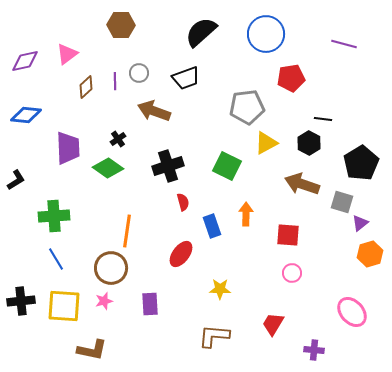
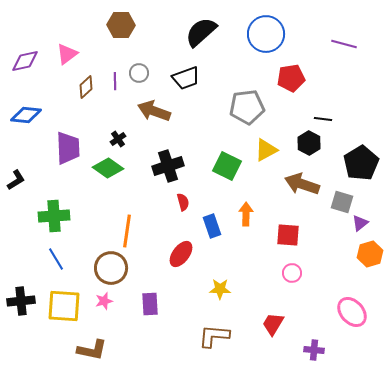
yellow triangle at (266, 143): moved 7 px down
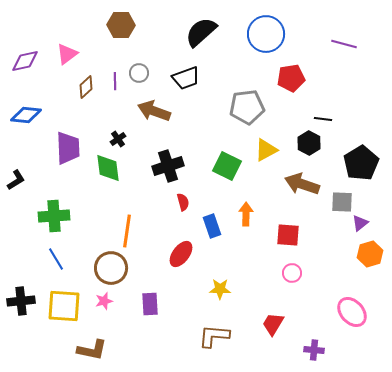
green diamond at (108, 168): rotated 48 degrees clockwise
gray square at (342, 202): rotated 15 degrees counterclockwise
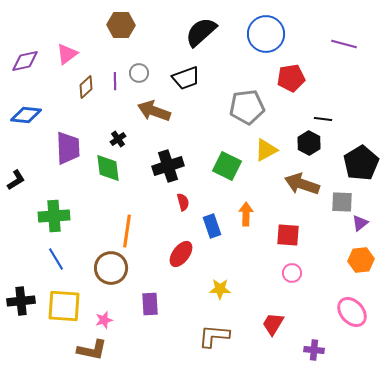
orange hexagon at (370, 254): moved 9 px left, 6 px down; rotated 10 degrees clockwise
pink star at (104, 301): moved 19 px down
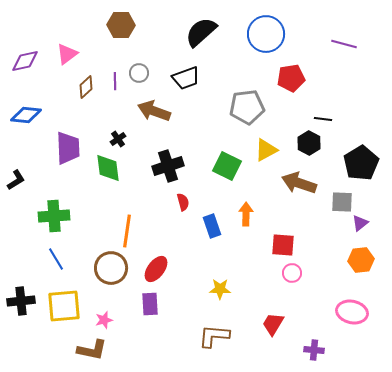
brown arrow at (302, 184): moved 3 px left, 1 px up
red square at (288, 235): moved 5 px left, 10 px down
red ellipse at (181, 254): moved 25 px left, 15 px down
yellow square at (64, 306): rotated 9 degrees counterclockwise
pink ellipse at (352, 312): rotated 36 degrees counterclockwise
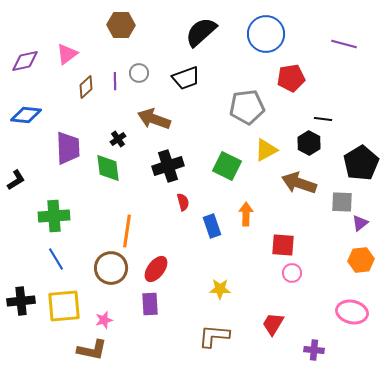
brown arrow at (154, 111): moved 8 px down
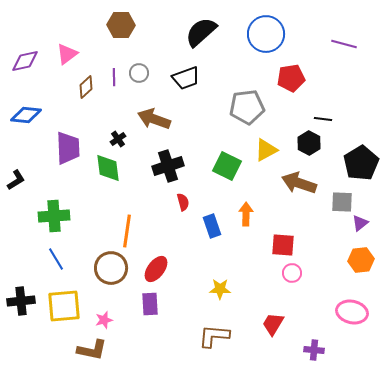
purple line at (115, 81): moved 1 px left, 4 px up
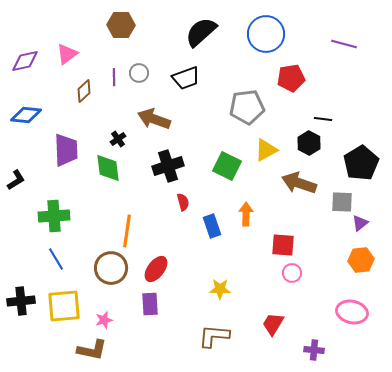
brown diamond at (86, 87): moved 2 px left, 4 px down
purple trapezoid at (68, 148): moved 2 px left, 2 px down
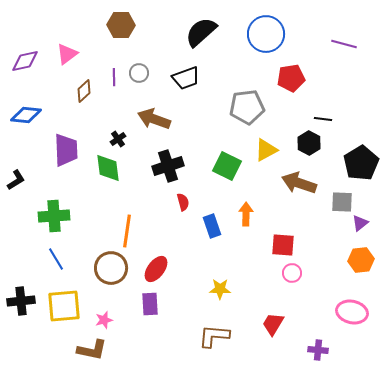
purple cross at (314, 350): moved 4 px right
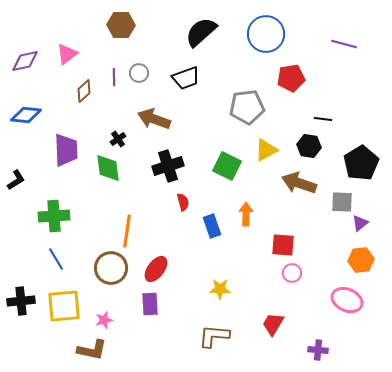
black hexagon at (309, 143): moved 3 px down; rotated 20 degrees counterclockwise
pink ellipse at (352, 312): moved 5 px left, 12 px up; rotated 12 degrees clockwise
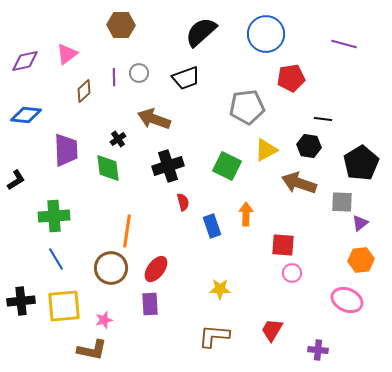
red trapezoid at (273, 324): moved 1 px left, 6 px down
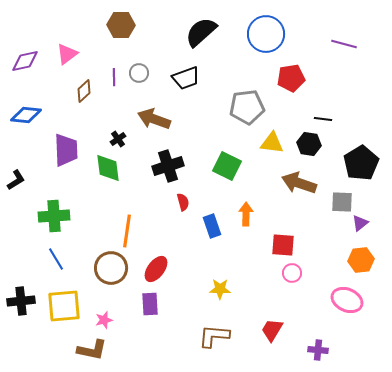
black hexagon at (309, 146): moved 2 px up
yellow triangle at (266, 150): moved 6 px right, 7 px up; rotated 35 degrees clockwise
